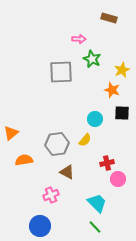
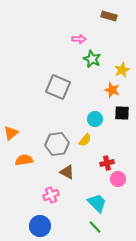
brown rectangle: moved 2 px up
gray square: moved 3 px left, 15 px down; rotated 25 degrees clockwise
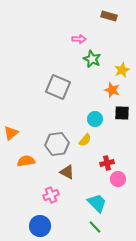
orange semicircle: moved 2 px right, 1 px down
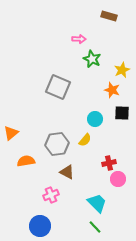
red cross: moved 2 px right
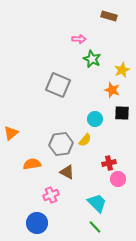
gray square: moved 2 px up
gray hexagon: moved 4 px right
orange semicircle: moved 6 px right, 3 px down
blue circle: moved 3 px left, 3 px up
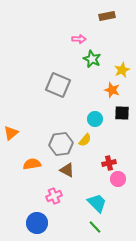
brown rectangle: moved 2 px left; rotated 28 degrees counterclockwise
brown triangle: moved 2 px up
pink cross: moved 3 px right, 1 px down
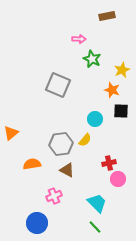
black square: moved 1 px left, 2 px up
